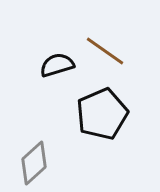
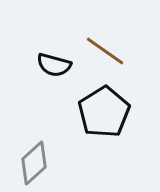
black semicircle: moved 3 px left; rotated 148 degrees counterclockwise
black pentagon: moved 2 px right, 2 px up; rotated 9 degrees counterclockwise
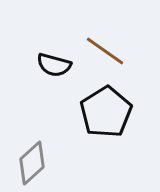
black pentagon: moved 2 px right
gray diamond: moved 2 px left
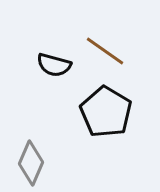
black pentagon: rotated 9 degrees counterclockwise
gray diamond: moved 1 px left; rotated 24 degrees counterclockwise
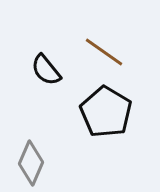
brown line: moved 1 px left, 1 px down
black semicircle: moved 8 px left, 5 px down; rotated 36 degrees clockwise
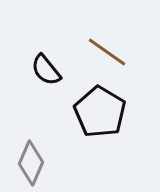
brown line: moved 3 px right
black pentagon: moved 6 px left
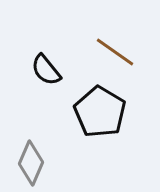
brown line: moved 8 px right
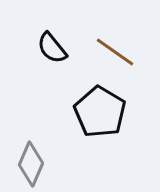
black semicircle: moved 6 px right, 22 px up
gray diamond: moved 1 px down
